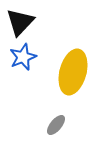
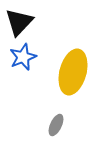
black triangle: moved 1 px left
gray ellipse: rotated 15 degrees counterclockwise
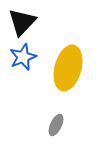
black triangle: moved 3 px right
yellow ellipse: moved 5 px left, 4 px up
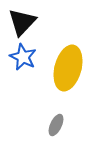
blue star: rotated 24 degrees counterclockwise
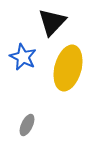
black triangle: moved 30 px right
gray ellipse: moved 29 px left
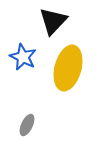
black triangle: moved 1 px right, 1 px up
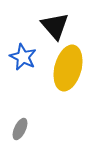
black triangle: moved 2 px right, 5 px down; rotated 24 degrees counterclockwise
gray ellipse: moved 7 px left, 4 px down
